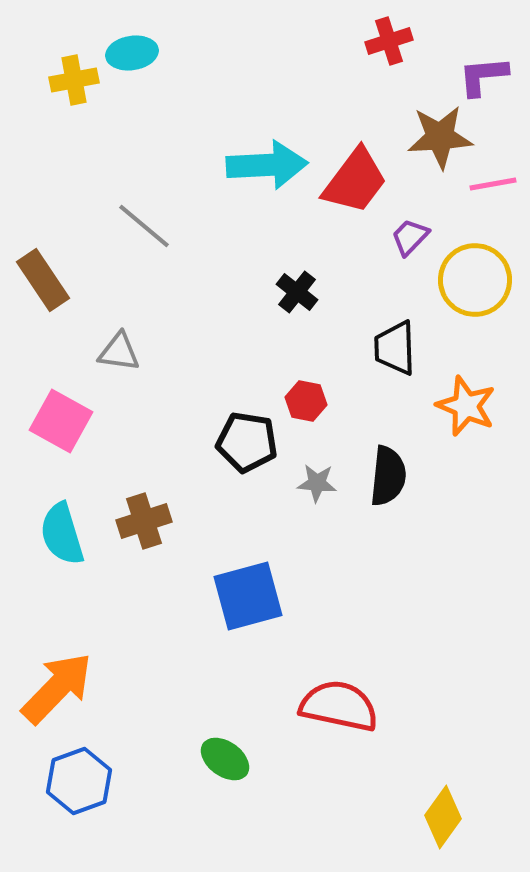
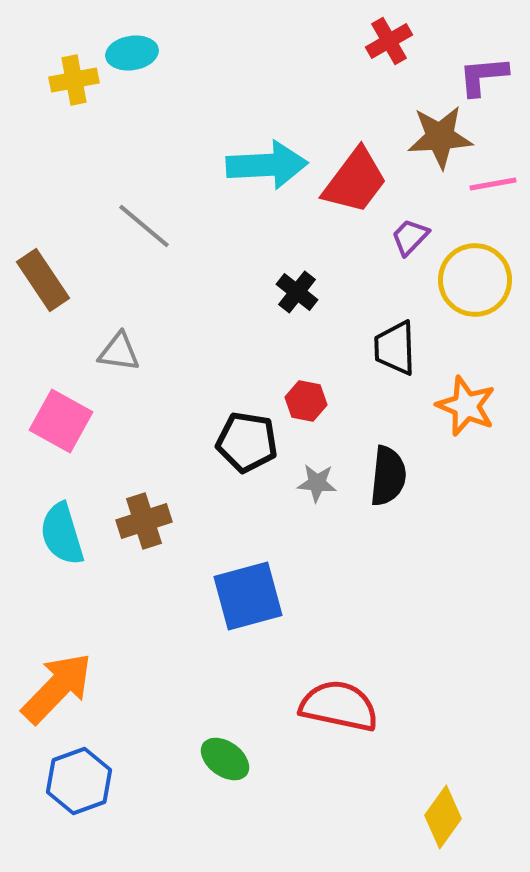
red cross: rotated 12 degrees counterclockwise
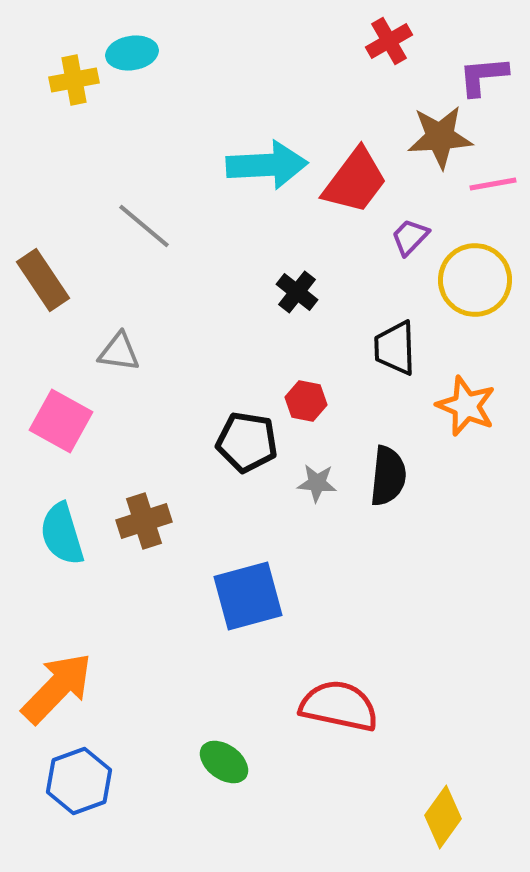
green ellipse: moved 1 px left, 3 px down
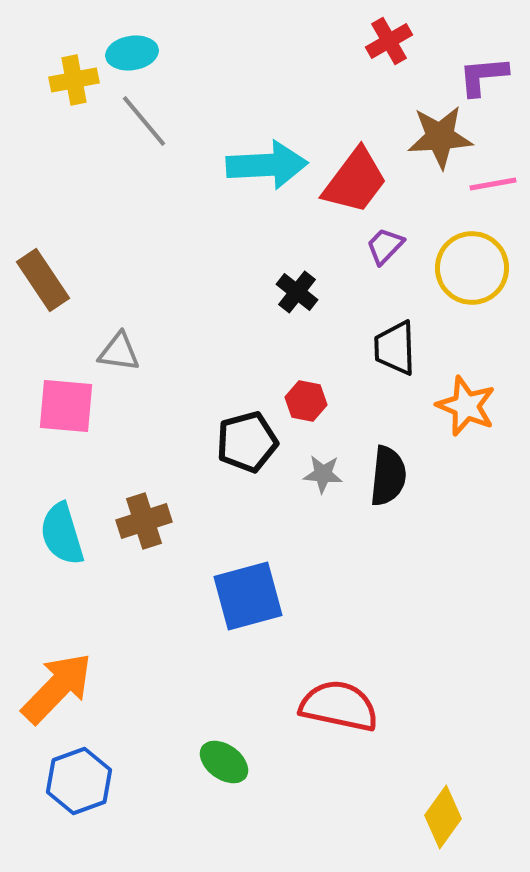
gray line: moved 105 px up; rotated 10 degrees clockwise
purple trapezoid: moved 25 px left, 9 px down
yellow circle: moved 3 px left, 12 px up
pink square: moved 5 px right, 15 px up; rotated 24 degrees counterclockwise
black pentagon: rotated 24 degrees counterclockwise
gray star: moved 6 px right, 9 px up
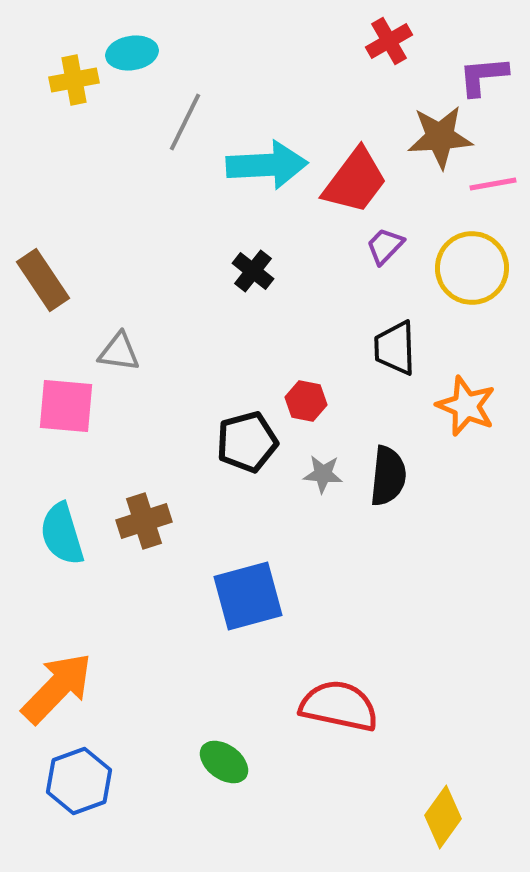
gray line: moved 41 px right, 1 px down; rotated 66 degrees clockwise
black cross: moved 44 px left, 21 px up
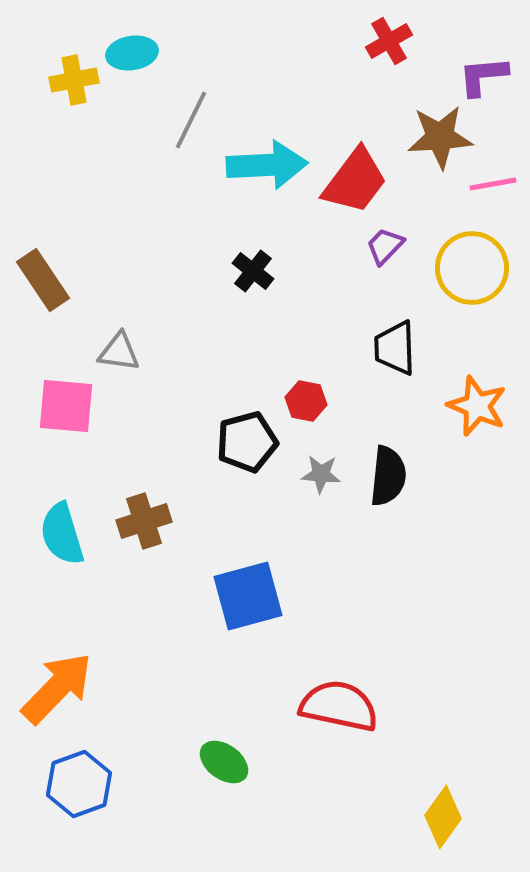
gray line: moved 6 px right, 2 px up
orange star: moved 11 px right
gray star: moved 2 px left
blue hexagon: moved 3 px down
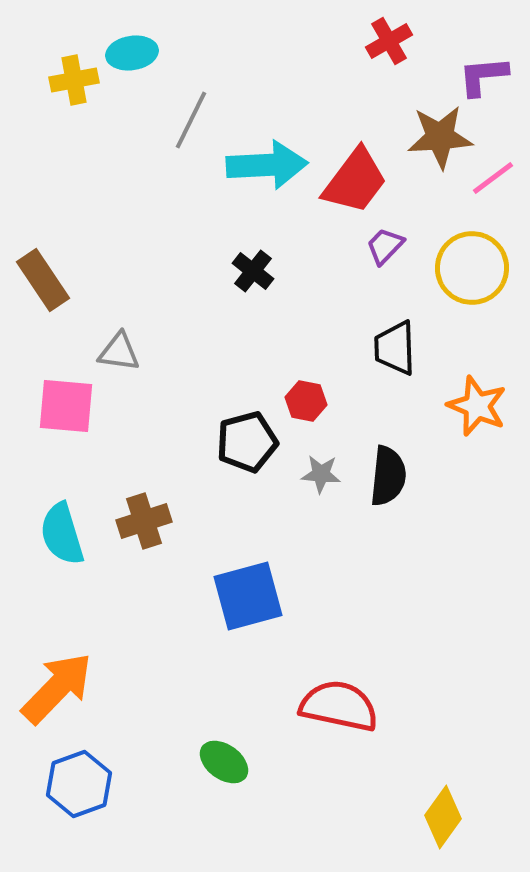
pink line: moved 6 px up; rotated 27 degrees counterclockwise
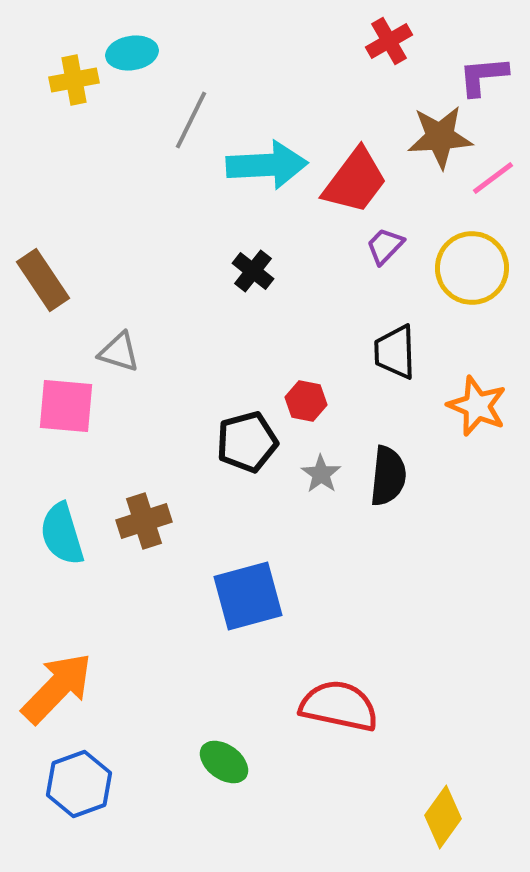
black trapezoid: moved 4 px down
gray triangle: rotated 9 degrees clockwise
gray star: rotated 30 degrees clockwise
